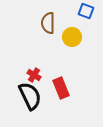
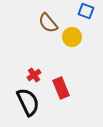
brown semicircle: rotated 40 degrees counterclockwise
red cross: rotated 24 degrees clockwise
black semicircle: moved 2 px left, 6 px down
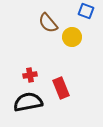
red cross: moved 4 px left; rotated 24 degrees clockwise
black semicircle: rotated 76 degrees counterclockwise
